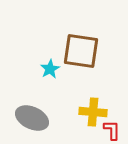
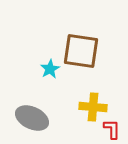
yellow cross: moved 5 px up
red L-shape: moved 1 px up
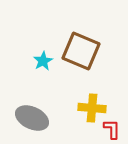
brown square: rotated 15 degrees clockwise
cyan star: moved 7 px left, 8 px up
yellow cross: moved 1 px left, 1 px down
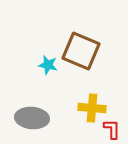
cyan star: moved 5 px right, 4 px down; rotated 30 degrees counterclockwise
gray ellipse: rotated 20 degrees counterclockwise
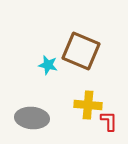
yellow cross: moved 4 px left, 3 px up
red L-shape: moved 3 px left, 8 px up
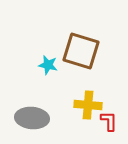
brown square: rotated 6 degrees counterclockwise
